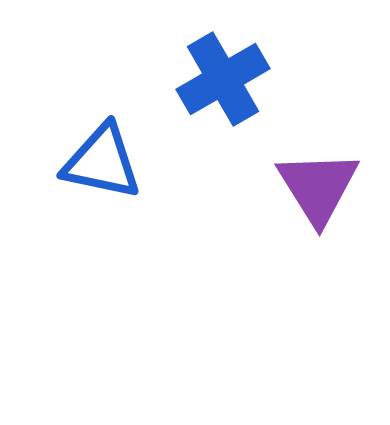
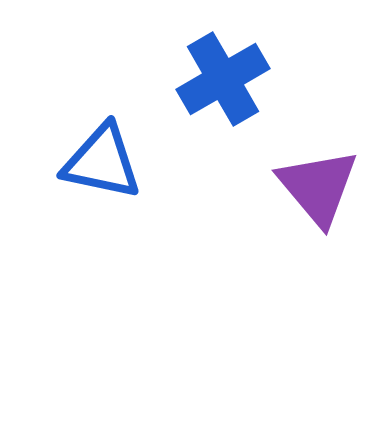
purple triangle: rotated 8 degrees counterclockwise
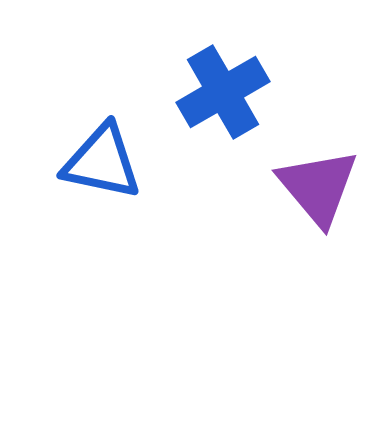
blue cross: moved 13 px down
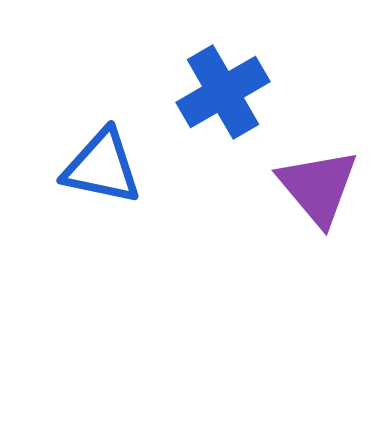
blue triangle: moved 5 px down
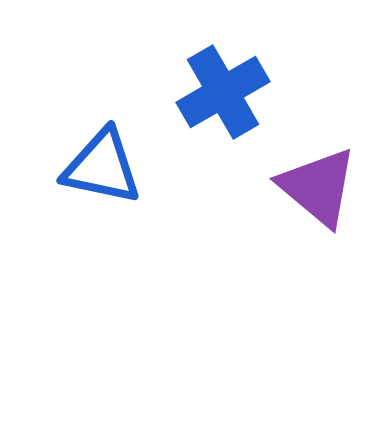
purple triangle: rotated 10 degrees counterclockwise
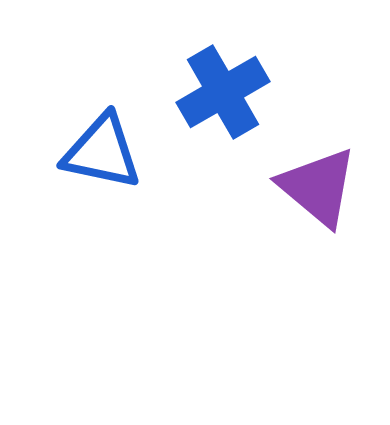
blue triangle: moved 15 px up
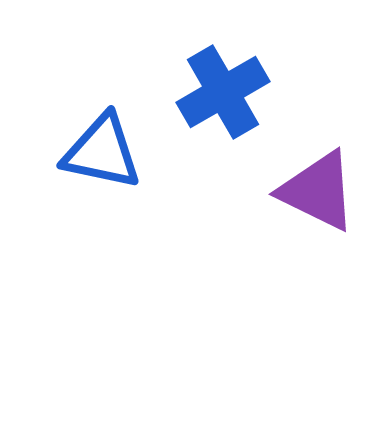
purple triangle: moved 4 px down; rotated 14 degrees counterclockwise
